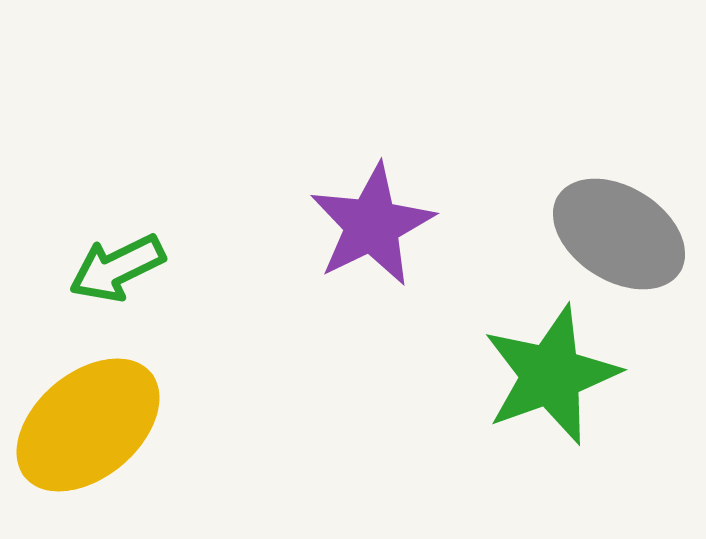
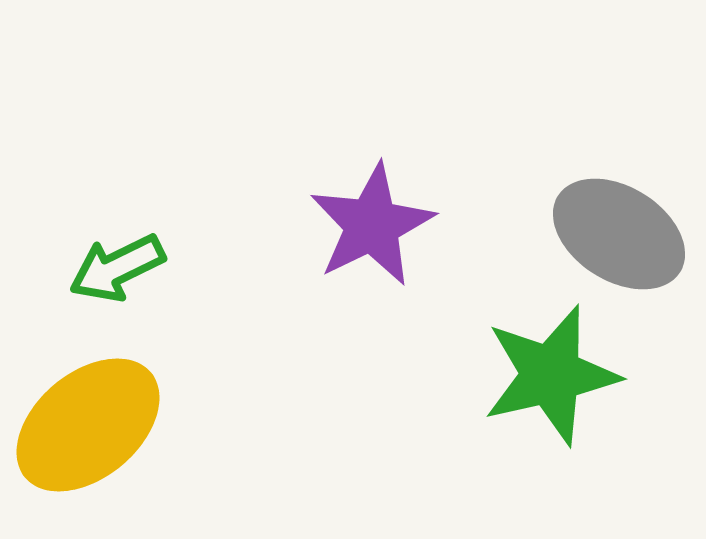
green star: rotated 7 degrees clockwise
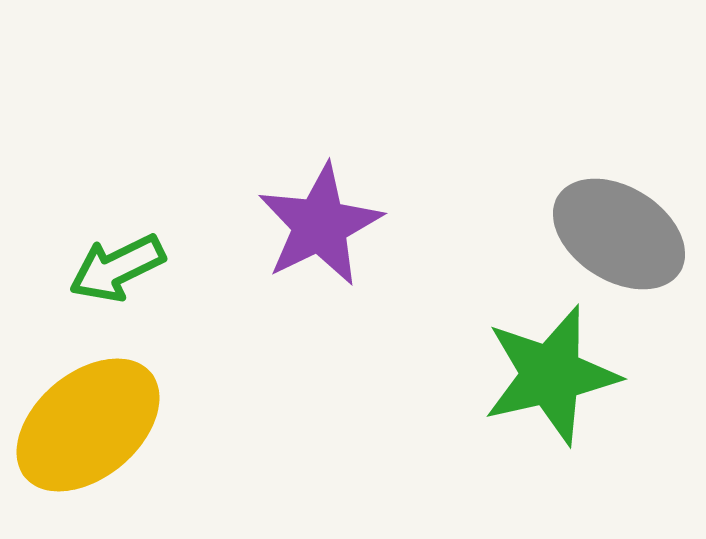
purple star: moved 52 px left
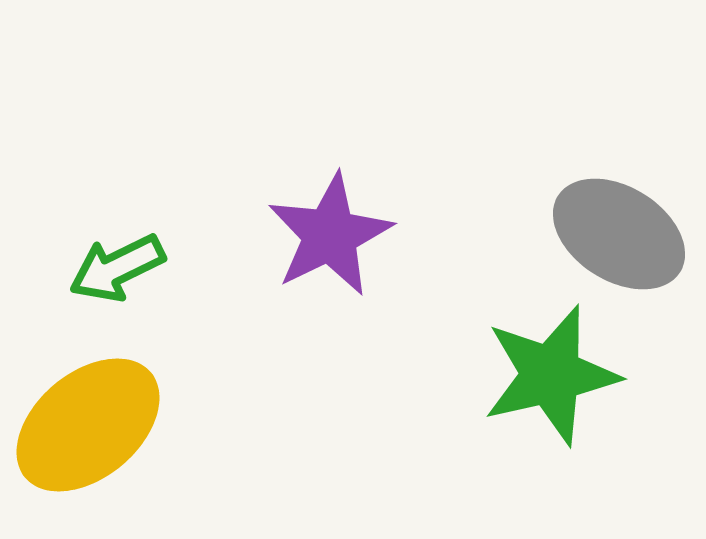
purple star: moved 10 px right, 10 px down
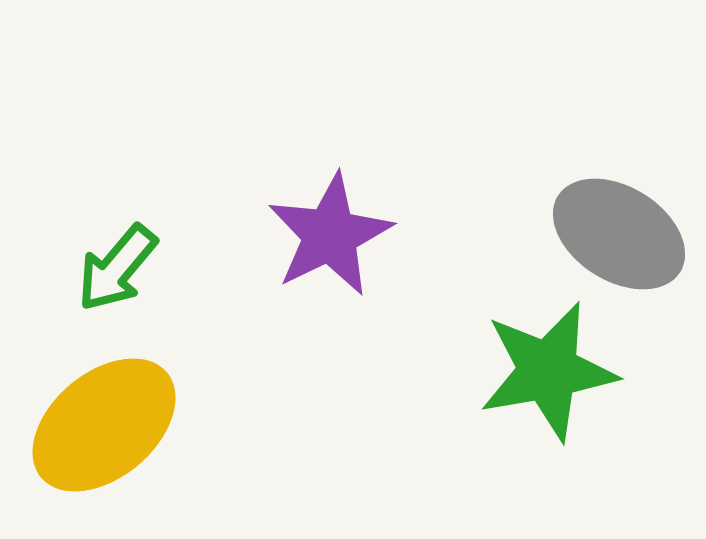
green arrow: rotated 24 degrees counterclockwise
green star: moved 3 px left, 4 px up; rotated 3 degrees clockwise
yellow ellipse: moved 16 px right
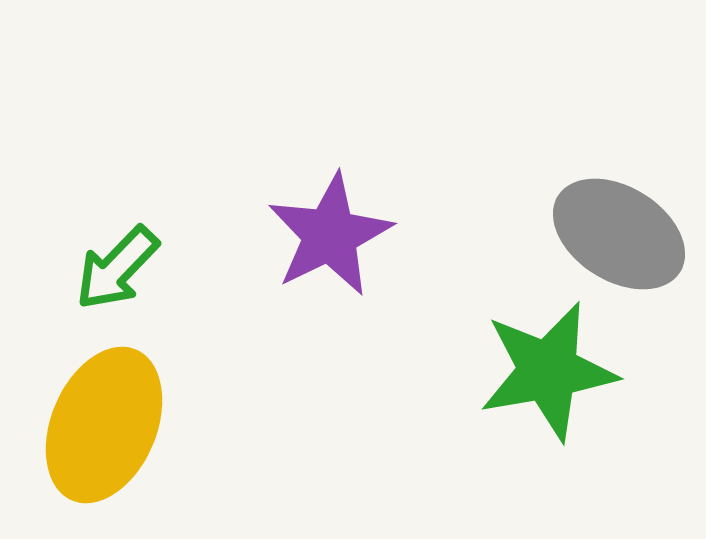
green arrow: rotated 4 degrees clockwise
yellow ellipse: rotated 27 degrees counterclockwise
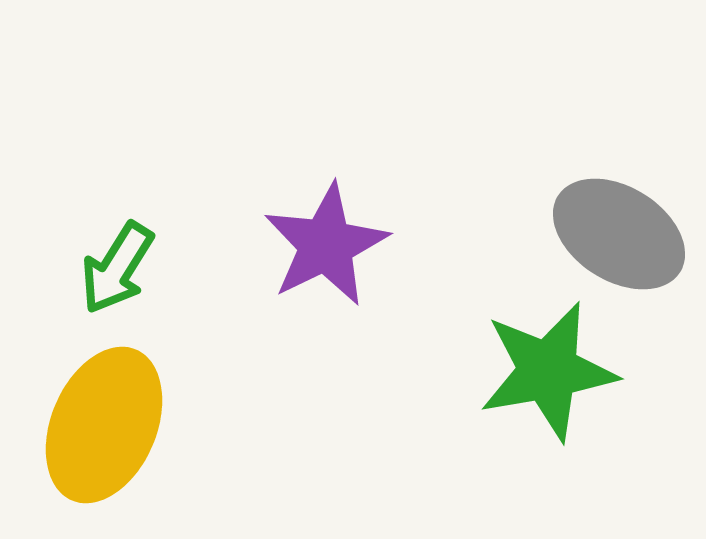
purple star: moved 4 px left, 10 px down
green arrow: rotated 12 degrees counterclockwise
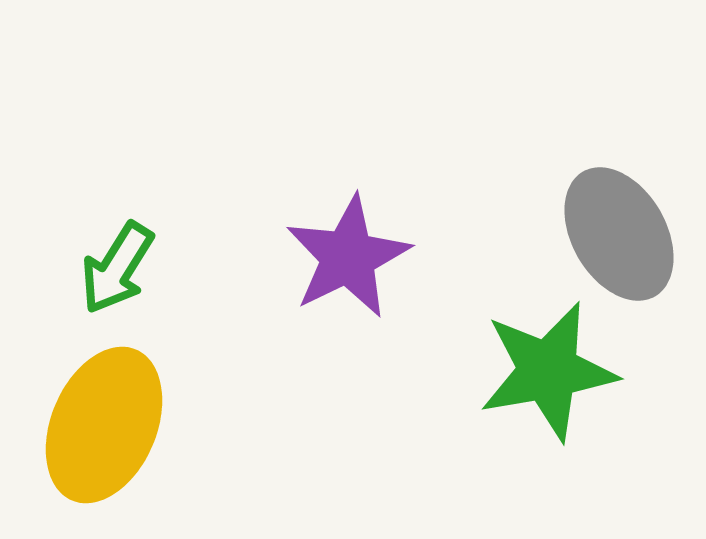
gray ellipse: rotated 28 degrees clockwise
purple star: moved 22 px right, 12 px down
